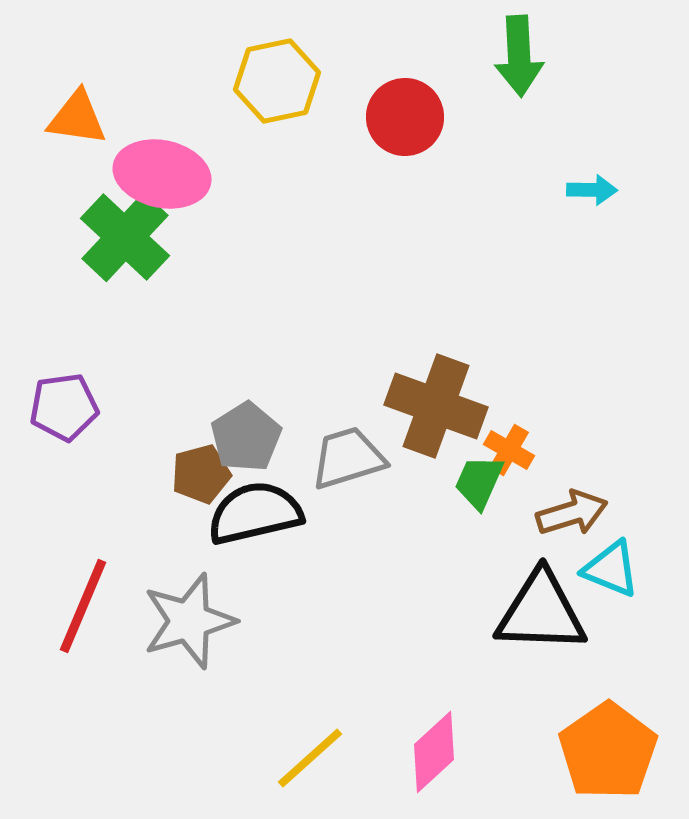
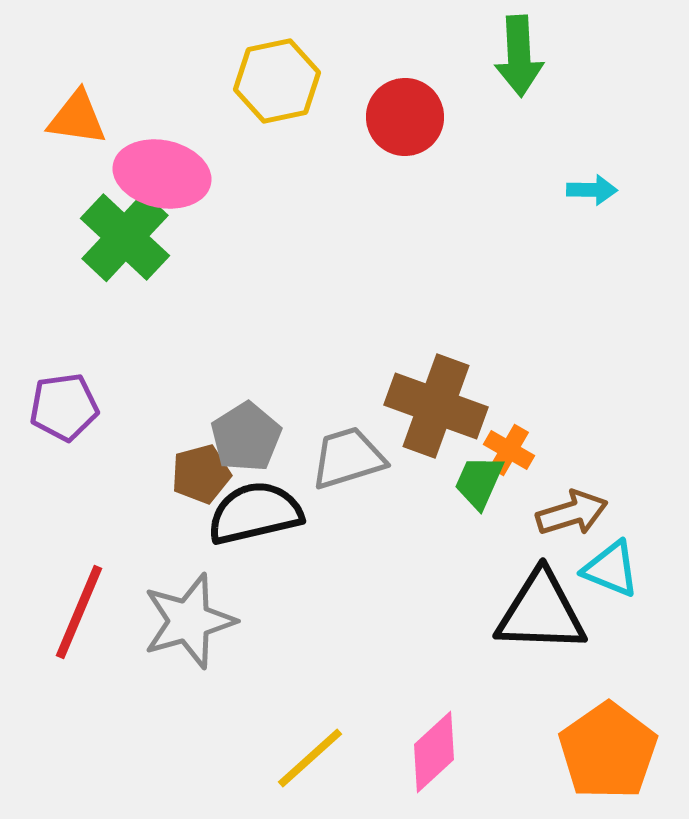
red line: moved 4 px left, 6 px down
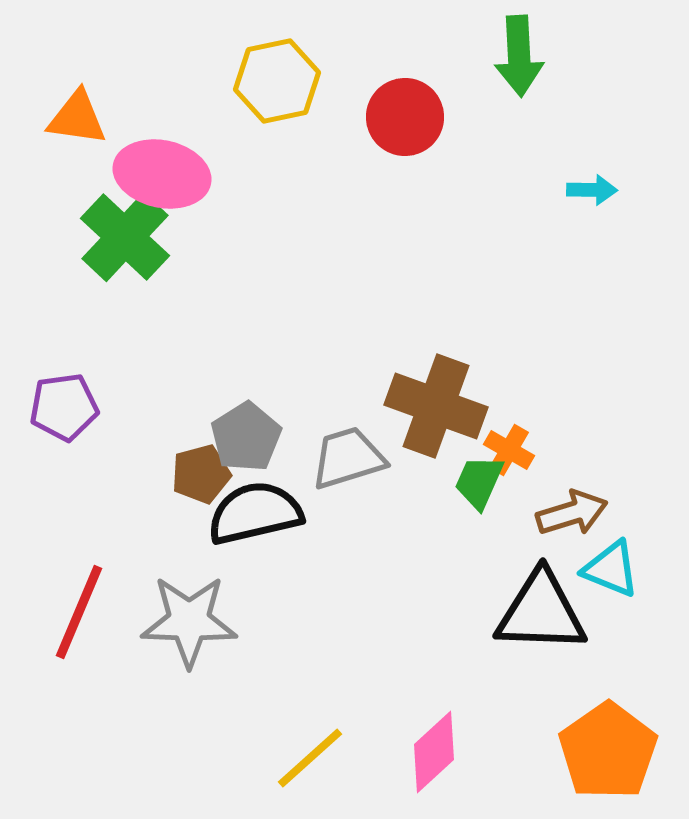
gray star: rotated 18 degrees clockwise
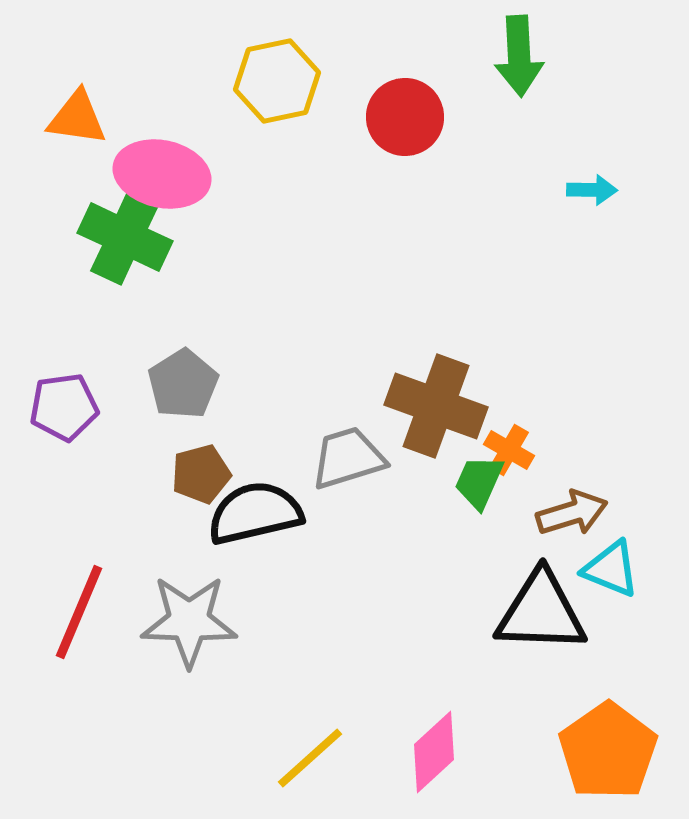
green cross: rotated 18 degrees counterclockwise
gray pentagon: moved 63 px left, 53 px up
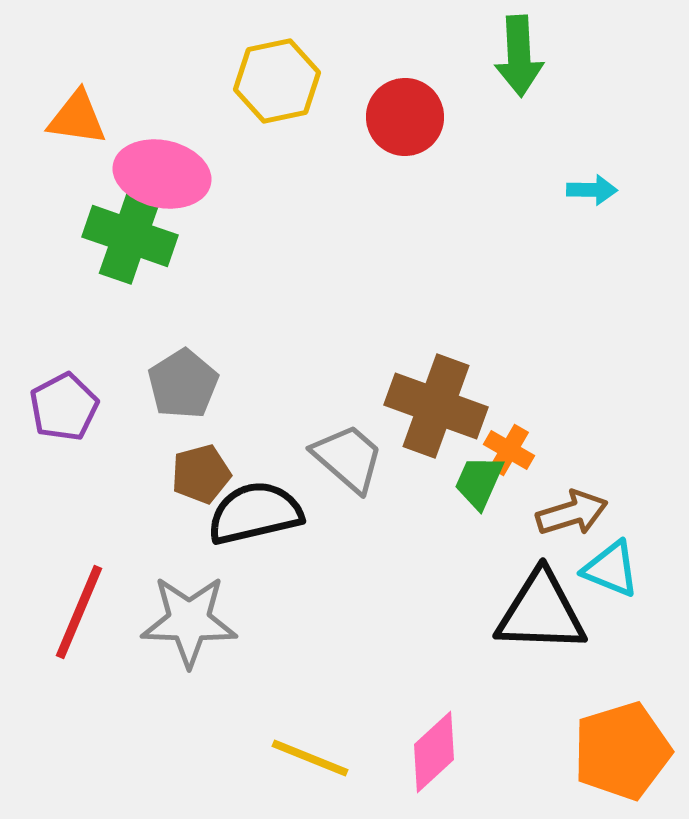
green cross: moved 5 px right, 1 px up; rotated 6 degrees counterclockwise
purple pentagon: rotated 20 degrees counterclockwise
gray trapezoid: rotated 58 degrees clockwise
orange pentagon: moved 14 px right; rotated 18 degrees clockwise
yellow line: rotated 64 degrees clockwise
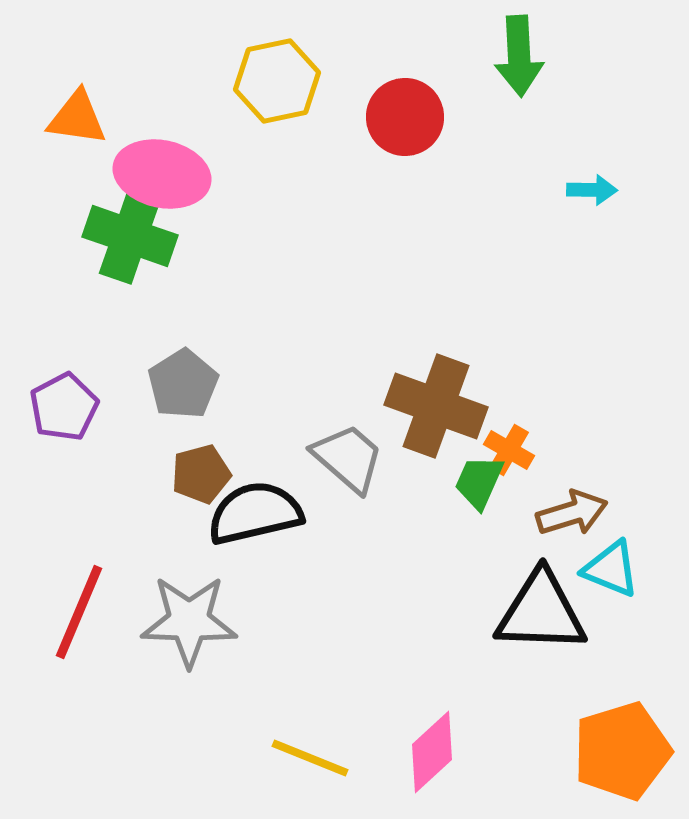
pink diamond: moved 2 px left
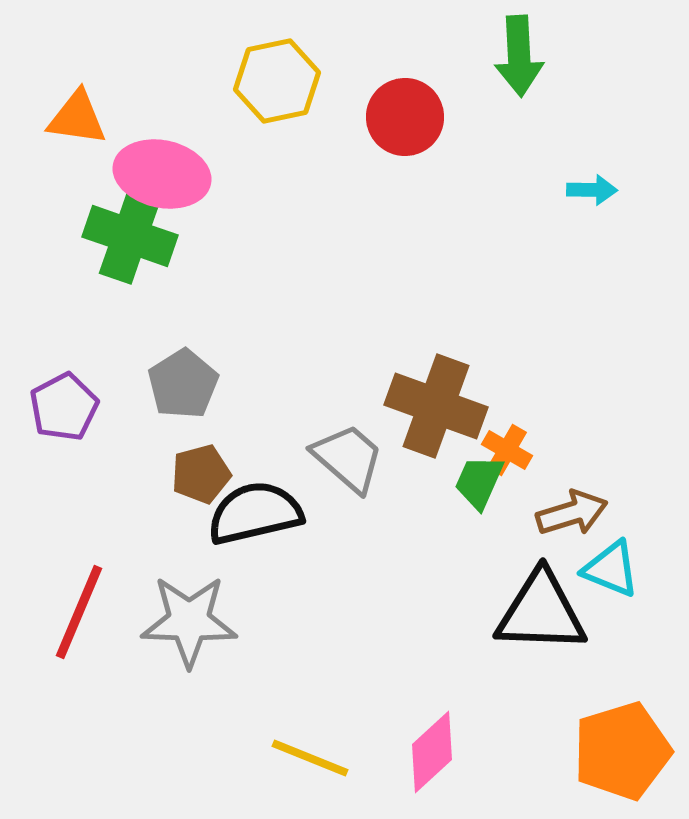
orange cross: moved 2 px left
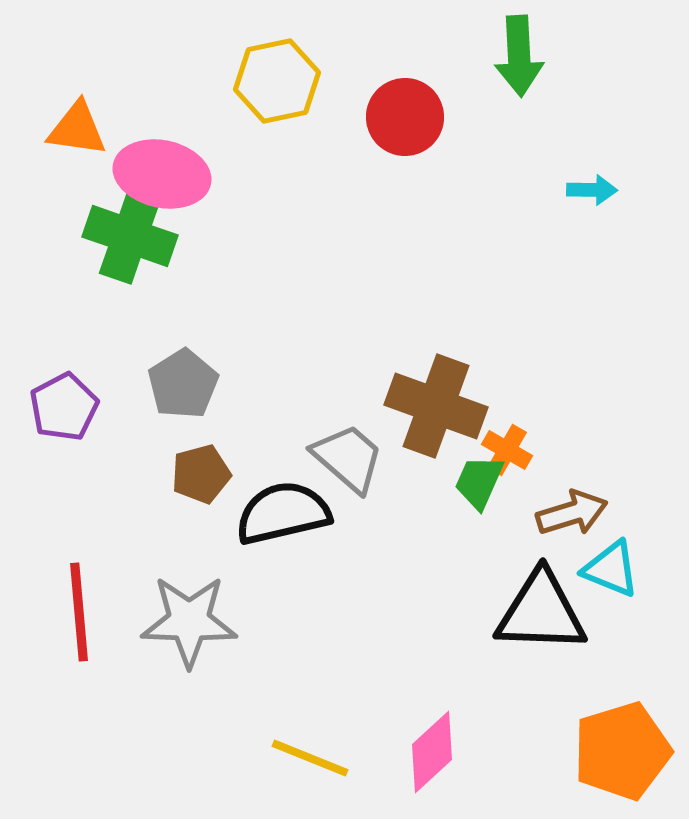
orange triangle: moved 11 px down
black semicircle: moved 28 px right
red line: rotated 28 degrees counterclockwise
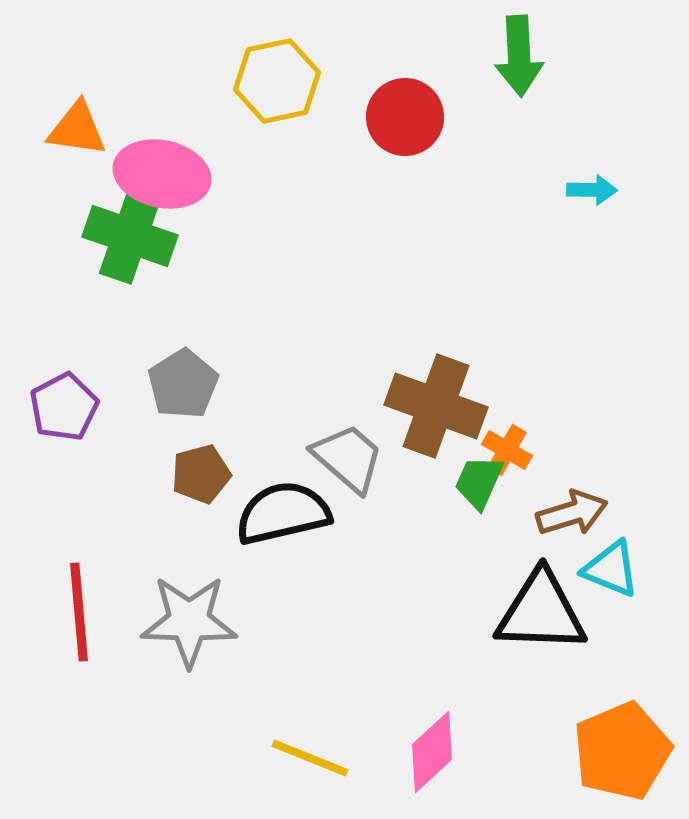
orange pentagon: rotated 6 degrees counterclockwise
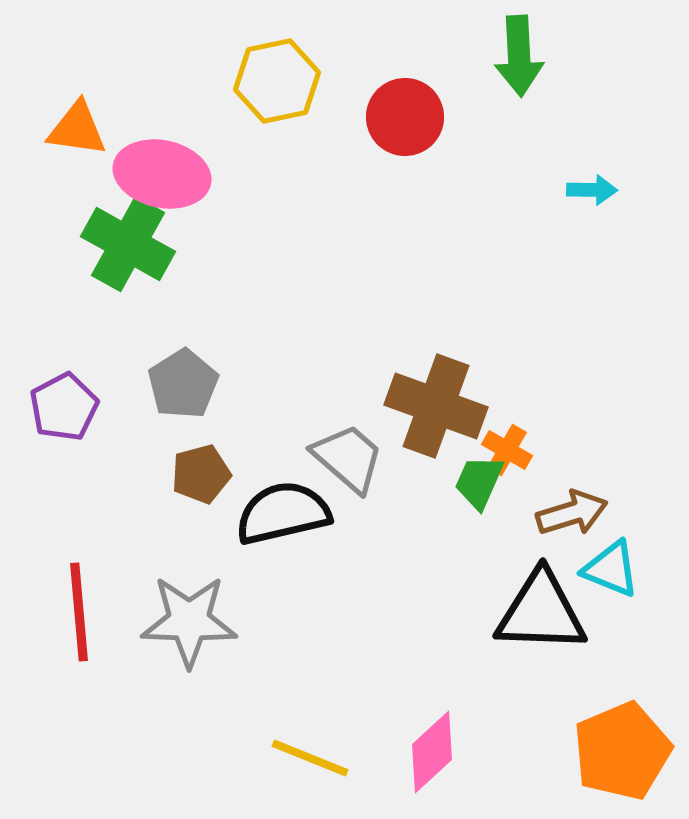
green cross: moved 2 px left, 8 px down; rotated 10 degrees clockwise
